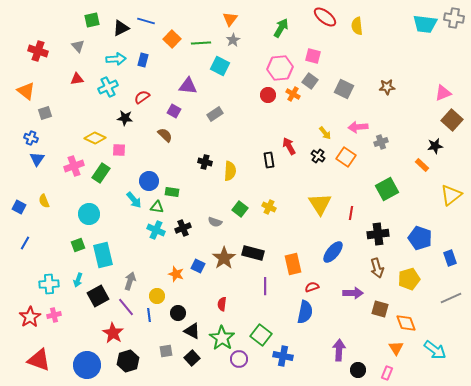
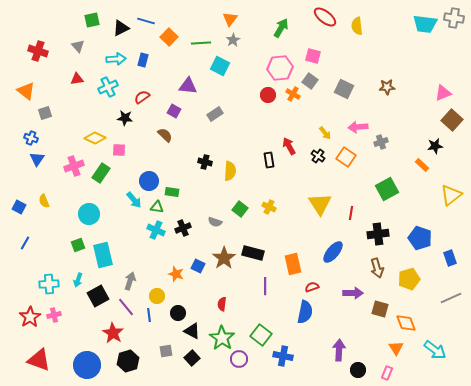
orange square at (172, 39): moved 3 px left, 2 px up
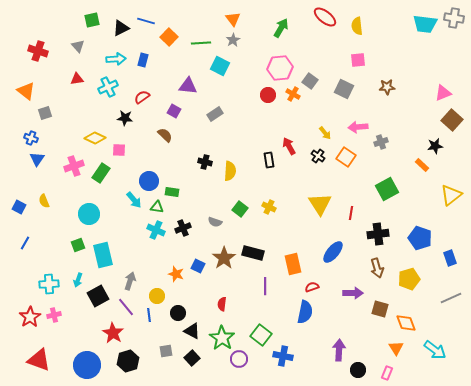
orange triangle at (230, 19): moved 3 px right; rotated 14 degrees counterclockwise
pink square at (313, 56): moved 45 px right, 4 px down; rotated 21 degrees counterclockwise
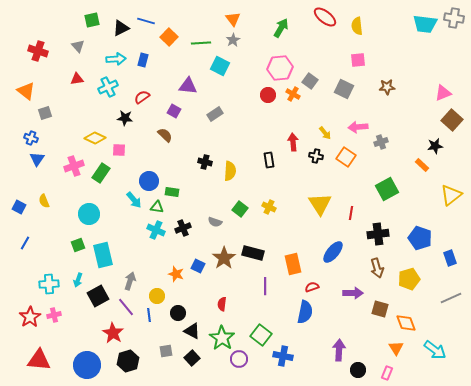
red arrow at (289, 146): moved 4 px right, 4 px up; rotated 24 degrees clockwise
black cross at (318, 156): moved 2 px left; rotated 24 degrees counterclockwise
red triangle at (39, 360): rotated 15 degrees counterclockwise
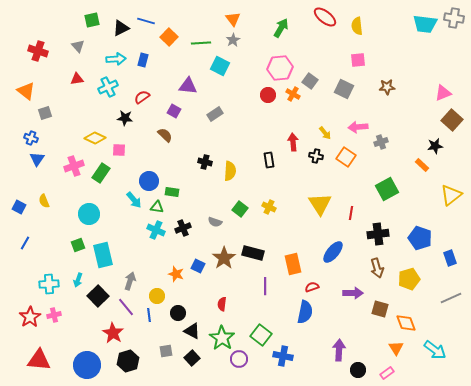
black square at (98, 296): rotated 15 degrees counterclockwise
pink rectangle at (387, 373): rotated 32 degrees clockwise
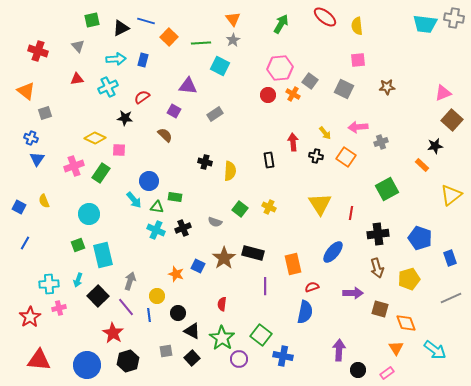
green arrow at (281, 28): moved 4 px up
green rectangle at (172, 192): moved 3 px right, 5 px down
pink cross at (54, 315): moved 5 px right, 7 px up
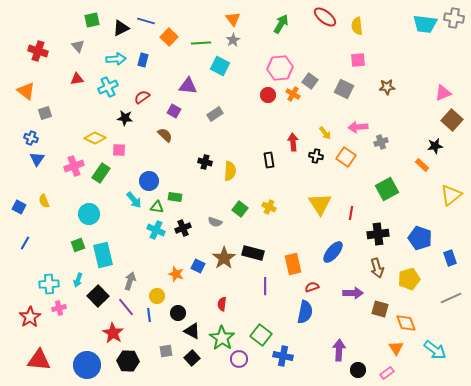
black hexagon at (128, 361): rotated 20 degrees clockwise
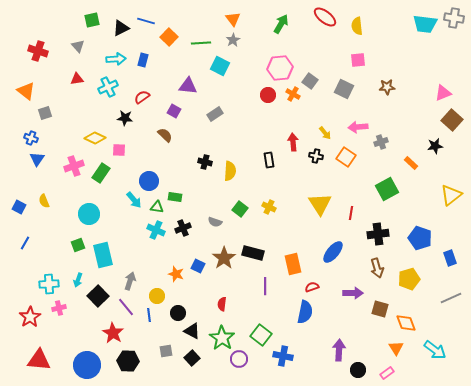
orange rectangle at (422, 165): moved 11 px left, 2 px up
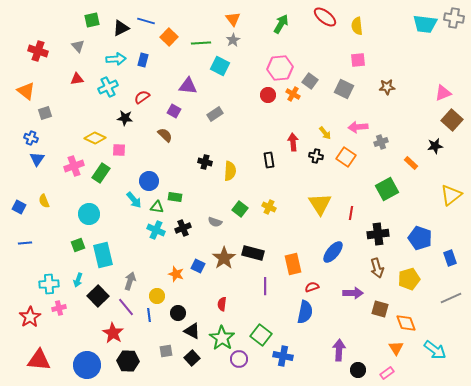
blue line at (25, 243): rotated 56 degrees clockwise
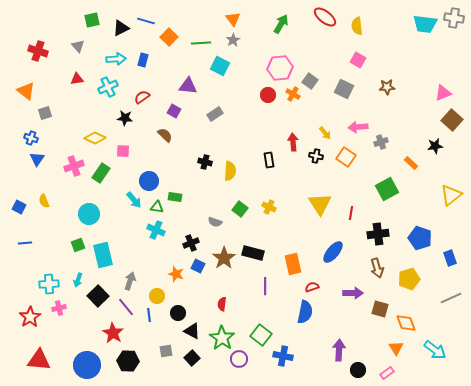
pink square at (358, 60): rotated 35 degrees clockwise
pink square at (119, 150): moved 4 px right, 1 px down
black cross at (183, 228): moved 8 px right, 15 px down
